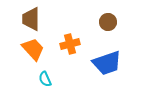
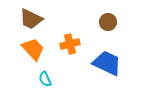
brown trapezoid: rotated 65 degrees counterclockwise
blue trapezoid: rotated 136 degrees counterclockwise
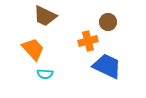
brown trapezoid: moved 14 px right, 3 px up
orange cross: moved 18 px right, 3 px up
blue trapezoid: moved 3 px down
cyan semicircle: moved 5 px up; rotated 63 degrees counterclockwise
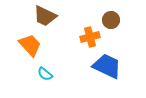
brown circle: moved 3 px right, 2 px up
orange cross: moved 2 px right, 4 px up
orange trapezoid: moved 3 px left, 4 px up
cyan semicircle: rotated 35 degrees clockwise
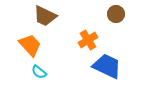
brown circle: moved 5 px right, 6 px up
orange cross: moved 2 px left, 3 px down; rotated 18 degrees counterclockwise
cyan semicircle: moved 6 px left, 2 px up
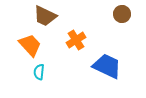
brown circle: moved 6 px right
orange cross: moved 12 px left
cyan semicircle: rotated 56 degrees clockwise
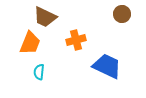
brown trapezoid: moved 1 px down
orange cross: rotated 18 degrees clockwise
orange trapezoid: moved 2 px up; rotated 65 degrees clockwise
